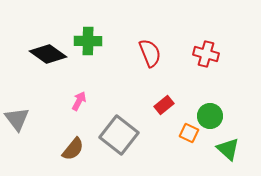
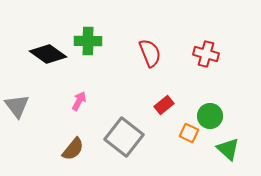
gray triangle: moved 13 px up
gray square: moved 5 px right, 2 px down
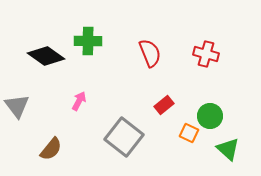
black diamond: moved 2 px left, 2 px down
brown semicircle: moved 22 px left
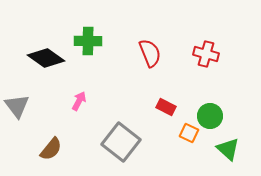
black diamond: moved 2 px down
red rectangle: moved 2 px right, 2 px down; rotated 66 degrees clockwise
gray square: moved 3 px left, 5 px down
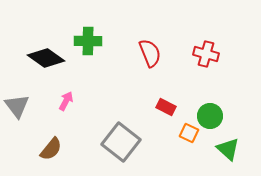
pink arrow: moved 13 px left
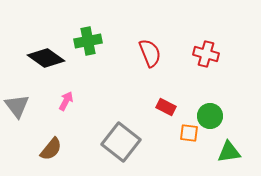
green cross: rotated 12 degrees counterclockwise
orange square: rotated 18 degrees counterclockwise
green triangle: moved 1 px right, 3 px down; rotated 50 degrees counterclockwise
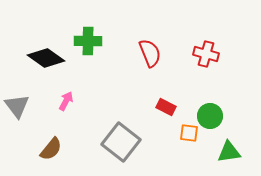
green cross: rotated 12 degrees clockwise
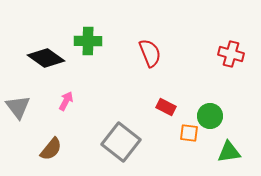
red cross: moved 25 px right
gray triangle: moved 1 px right, 1 px down
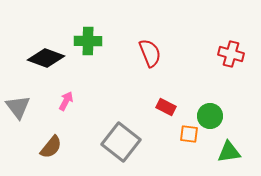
black diamond: rotated 15 degrees counterclockwise
orange square: moved 1 px down
brown semicircle: moved 2 px up
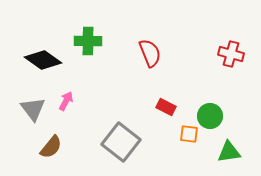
black diamond: moved 3 px left, 2 px down; rotated 15 degrees clockwise
gray triangle: moved 15 px right, 2 px down
